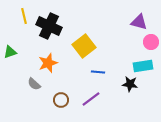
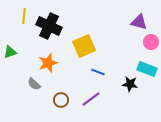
yellow line: rotated 21 degrees clockwise
yellow square: rotated 15 degrees clockwise
cyan rectangle: moved 4 px right, 3 px down; rotated 30 degrees clockwise
blue line: rotated 16 degrees clockwise
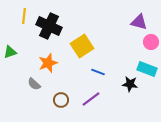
yellow square: moved 2 px left; rotated 10 degrees counterclockwise
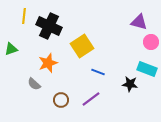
green triangle: moved 1 px right, 3 px up
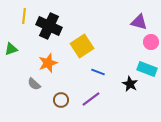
black star: rotated 21 degrees clockwise
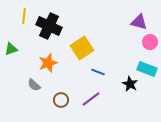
pink circle: moved 1 px left
yellow square: moved 2 px down
gray semicircle: moved 1 px down
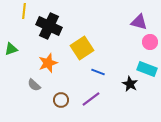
yellow line: moved 5 px up
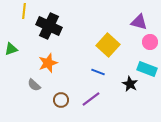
yellow square: moved 26 px right, 3 px up; rotated 15 degrees counterclockwise
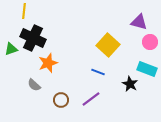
black cross: moved 16 px left, 12 px down
